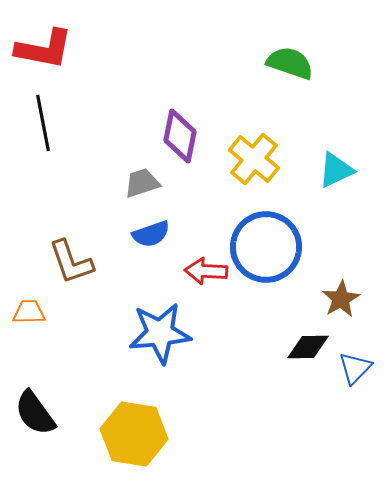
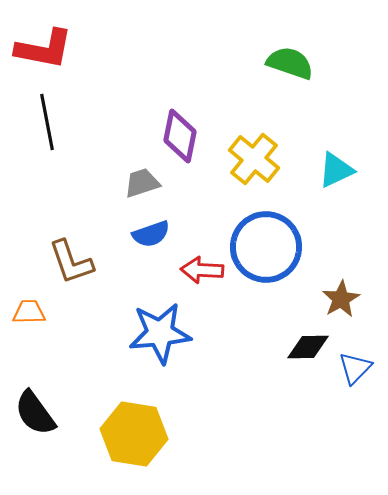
black line: moved 4 px right, 1 px up
red arrow: moved 4 px left, 1 px up
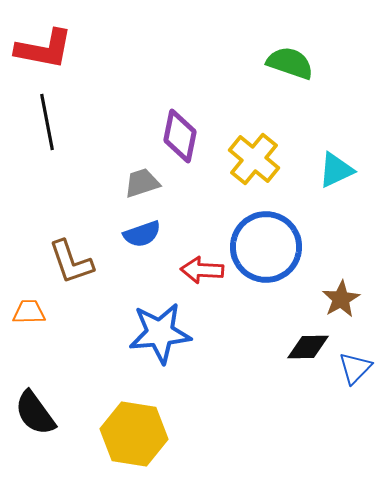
blue semicircle: moved 9 px left
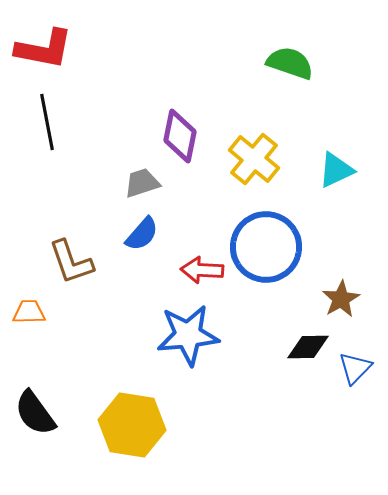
blue semicircle: rotated 30 degrees counterclockwise
blue star: moved 28 px right, 2 px down
yellow hexagon: moved 2 px left, 9 px up
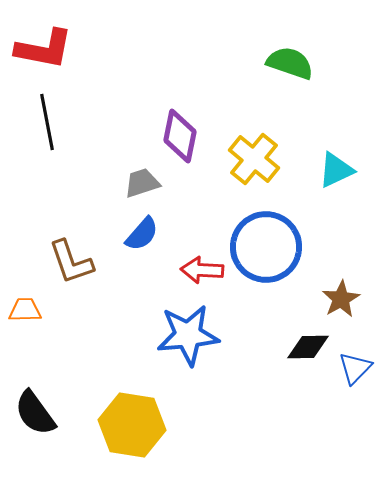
orange trapezoid: moved 4 px left, 2 px up
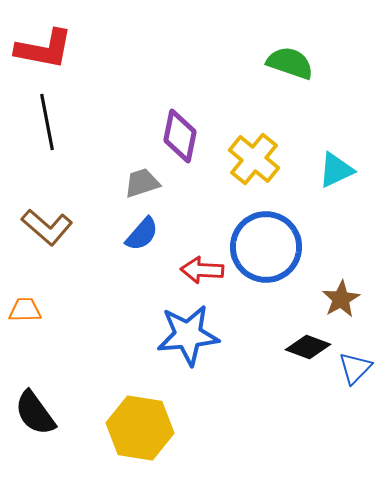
brown L-shape: moved 24 px left, 35 px up; rotated 30 degrees counterclockwise
black diamond: rotated 21 degrees clockwise
yellow hexagon: moved 8 px right, 3 px down
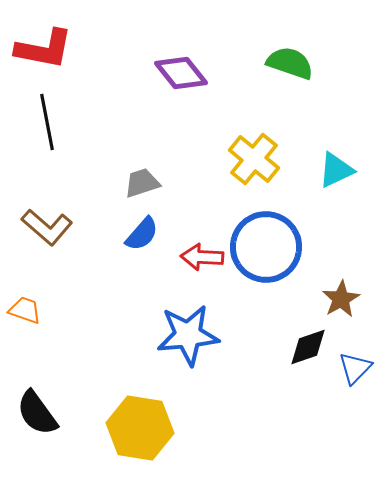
purple diamond: moved 1 px right, 63 px up; rotated 50 degrees counterclockwise
red arrow: moved 13 px up
orange trapezoid: rotated 20 degrees clockwise
black diamond: rotated 39 degrees counterclockwise
black semicircle: moved 2 px right
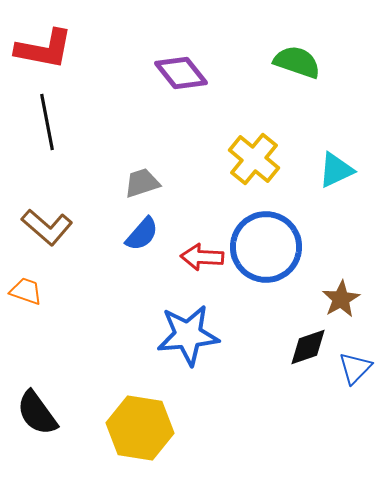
green semicircle: moved 7 px right, 1 px up
orange trapezoid: moved 1 px right, 19 px up
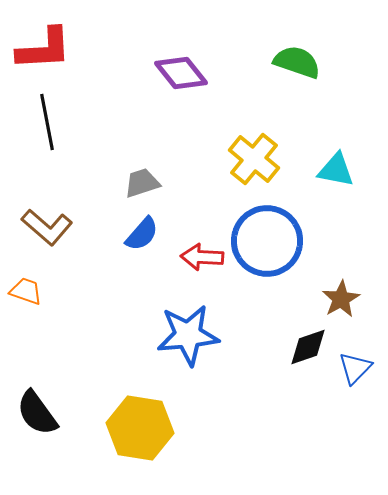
red L-shape: rotated 14 degrees counterclockwise
cyan triangle: rotated 36 degrees clockwise
blue circle: moved 1 px right, 6 px up
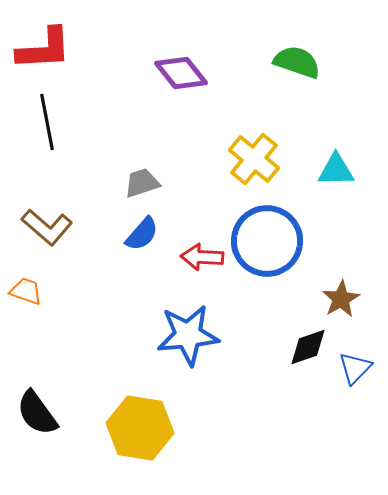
cyan triangle: rotated 12 degrees counterclockwise
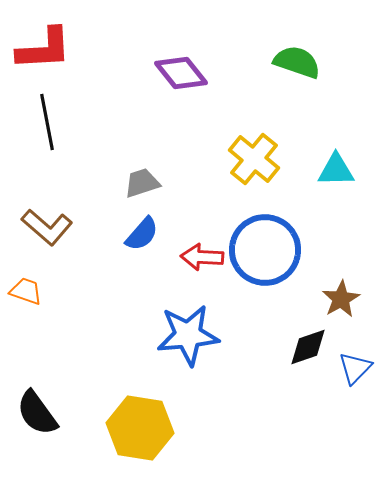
blue circle: moved 2 px left, 9 px down
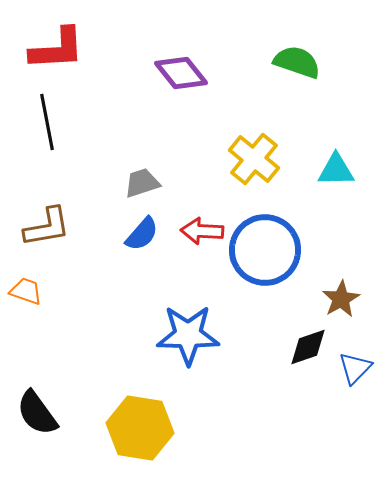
red L-shape: moved 13 px right
brown L-shape: rotated 51 degrees counterclockwise
red arrow: moved 26 px up
blue star: rotated 6 degrees clockwise
